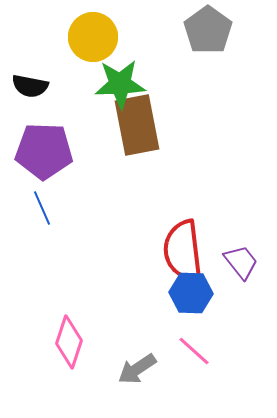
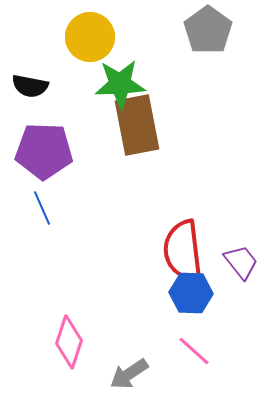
yellow circle: moved 3 px left
gray arrow: moved 8 px left, 5 px down
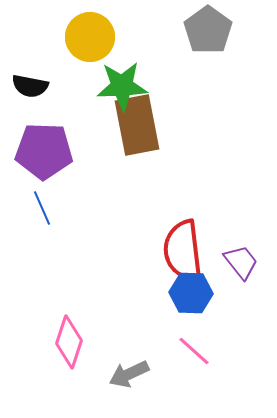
green star: moved 2 px right, 2 px down
gray arrow: rotated 9 degrees clockwise
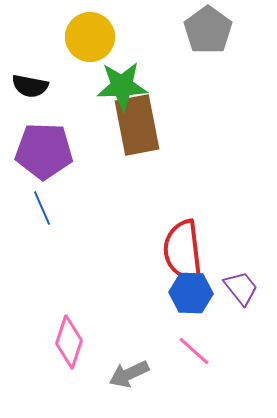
purple trapezoid: moved 26 px down
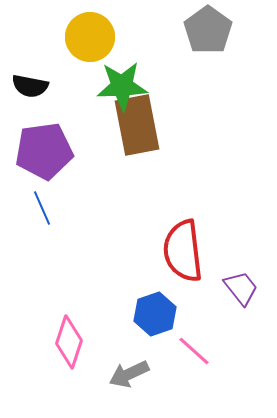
purple pentagon: rotated 10 degrees counterclockwise
blue hexagon: moved 36 px left, 21 px down; rotated 21 degrees counterclockwise
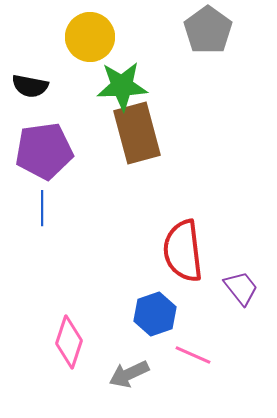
brown rectangle: moved 8 px down; rotated 4 degrees counterclockwise
blue line: rotated 24 degrees clockwise
pink line: moved 1 px left, 4 px down; rotated 18 degrees counterclockwise
